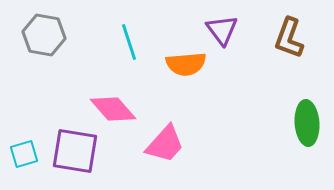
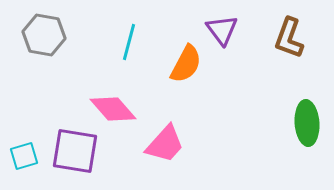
cyan line: rotated 33 degrees clockwise
orange semicircle: rotated 57 degrees counterclockwise
cyan square: moved 2 px down
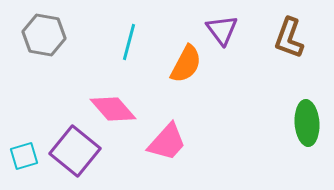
pink trapezoid: moved 2 px right, 2 px up
purple square: rotated 30 degrees clockwise
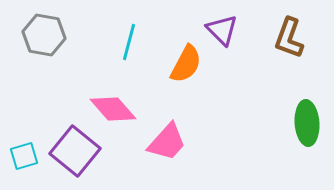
purple triangle: rotated 8 degrees counterclockwise
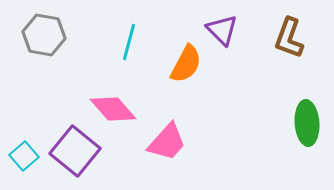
cyan square: rotated 24 degrees counterclockwise
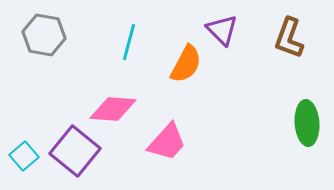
pink diamond: rotated 45 degrees counterclockwise
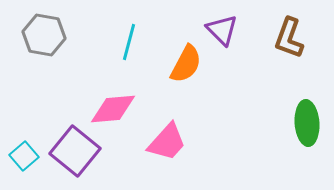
pink diamond: rotated 9 degrees counterclockwise
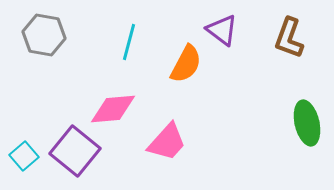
purple triangle: rotated 8 degrees counterclockwise
green ellipse: rotated 9 degrees counterclockwise
